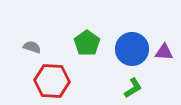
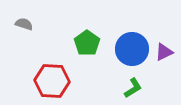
gray semicircle: moved 8 px left, 23 px up
purple triangle: rotated 30 degrees counterclockwise
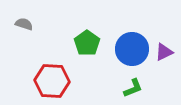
green L-shape: rotated 10 degrees clockwise
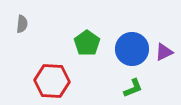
gray semicircle: moved 2 px left; rotated 78 degrees clockwise
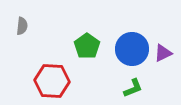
gray semicircle: moved 2 px down
green pentagon: moved 3 px down
purple triangle: moved 1 px left, 1 px down
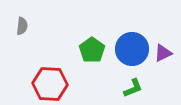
green pentagon: moved 5 px right, 4 px down
red hexagon: moved 2 px left, 3 px down
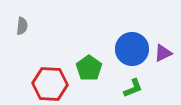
green pentagon: moved 3 px left, 18 px down
